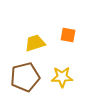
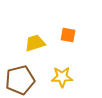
brown pentagon: moved 5 px left, 3 px down
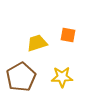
yellow trapezoid: moved 2 px right
brown pentagon: moved 1 px right, 3 px up; rotated 16 degrees counterclockwise
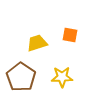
orange square: moved 2 px right
brown pentagon: rotated 8 degrees counterclockwise
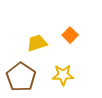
orange square: rotated 35 degrees clockwise
yellow star: moved 1 px right, 2 px up
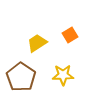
orange square: rotated 14 degrees clockwise
yellow trapezoid: rotated 15 degrees counterclockwise
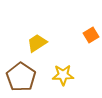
orange square: moved 21 px right
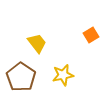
yellow trapezoid: rotated 85 degrees clockwise
yellow star: rotated 10 degrees counterclockwise
